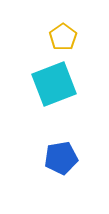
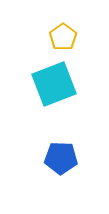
blue pentagon: rotated 12 degrees clockwise
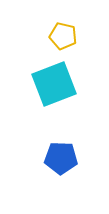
yellow pentagon: moved 1 px up; rotated 24 degrees counterclockwise
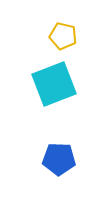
blue pentagon: moved 2 px left, 1 px down
